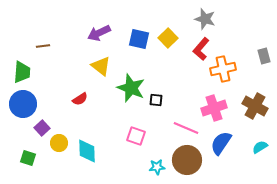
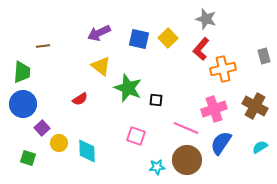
gray star: moved 1 px right
green star: moved 3 px left
pink cross: moved 1 px down
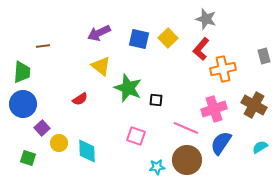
brown cross: moved 1 px left, 1 px up
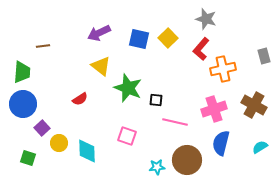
pink line: moved 11 px left, 6 px up; rotated 10 degrees counterclockwise
pink square: moved 9 px left
blue semicircle: rotated 20 degrees counterclockwise
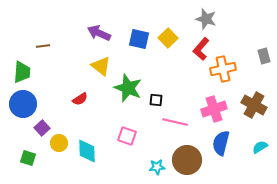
purple arrow: rotated 50 degrees clockwise
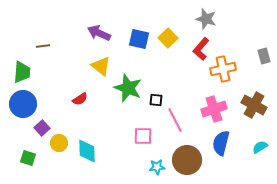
pink line: moved 2 px up; rotated 50 degrees clockwise
pink square: moved 16 px right; rotated 18 degrees counterclockwise
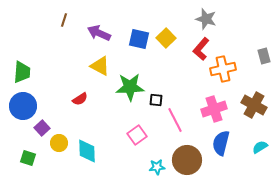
yellow square: moved 2 px left
brown line: moved 21 px right, 26 px up; rotated 64 degrees counterclockwise
yellow triangle: moved 1 px left; rotated 10 degrees counterclockwise
green star: moved 2 px right, 1 px up; rotated 24 degrees counterclockwise
blue circle: moved 2 px down
pink square: moved 6 px left, 1 px up; rotated 36 degrees counterclockwise
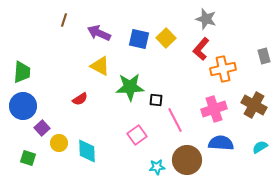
blue semicircle: rotated 80 degrees clockwise
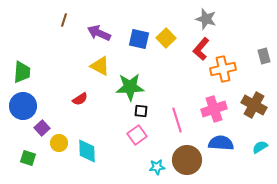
black square: moved 15 px left, 11 px down
pink line: moved 2 px right; rotated 10 degrees clockwise
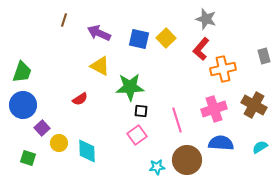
green trapezoid: rotated 15 degrees clockwise
blue circle: moved 1 px up
